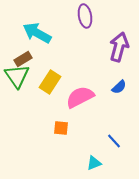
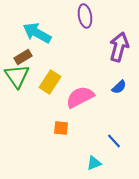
brown rectangle: moved 2 px up
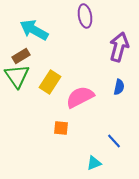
cyan arrow: moved 3 px left, 3 px up
brown rectangle: moved 2 px left, 1 px up
blue semicircle: rotated 35 degrees counterclockwise
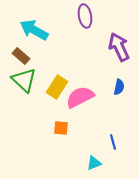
purple arrow: rotated 40 degrees counterclockwise
brown rectangle: rotated 72 degrees clockwise
green triangle: moved 7 px right, 4 px down; rotated 12 degrees counterclockwise
yellow rectangle: moved 7 px right, 5 px down
blue line: moved 1 px left, 1 px down; rotated 28 degrees clockwise
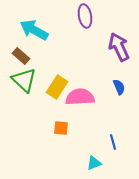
blue semicircle: rotated 35 degrees counterclockwise
pink semicircle: rotated 24 degrees clockwise
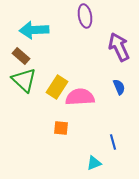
cyan arrow: rotated 32 degrees counterclockwise
